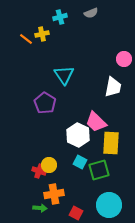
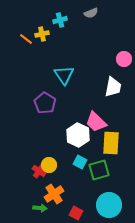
cyan cross: moved 3 px down
red cross: rotated 16 degrees clockwise
orange cross: rotated 24 degrees counterclockwise
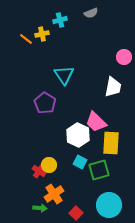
pink circle: moved 2 px up
red square: rotated 16 degrees clockwise
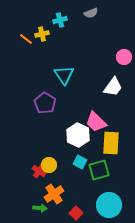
white trapezoid: rotated 25 degrees clockwise
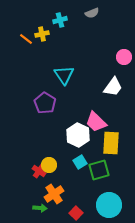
gray semicircle: moved 1 px right
cyan square: rotated 32 degrees clockwise
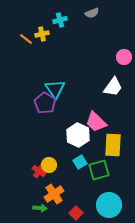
cyan triangle: moved 9 px left, 14 px down
yellow rectangle: moved 2 px right, 2 px down
